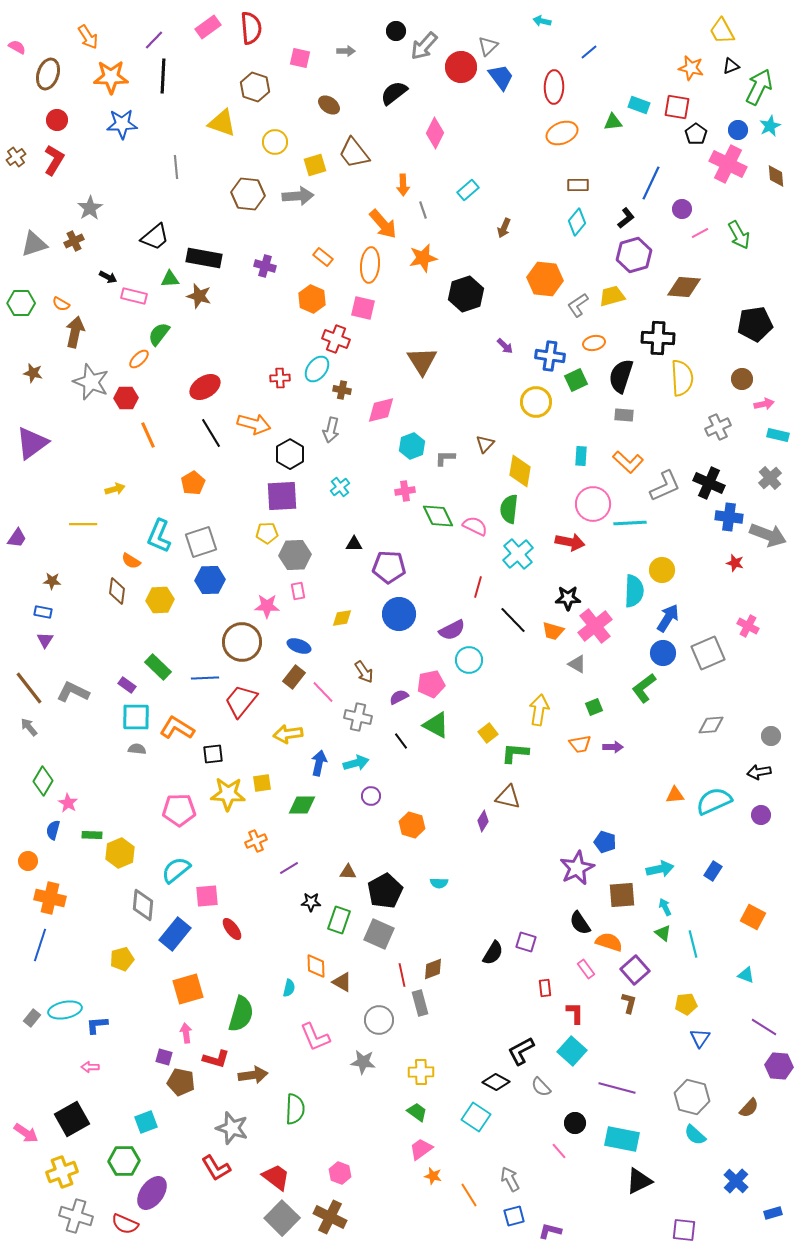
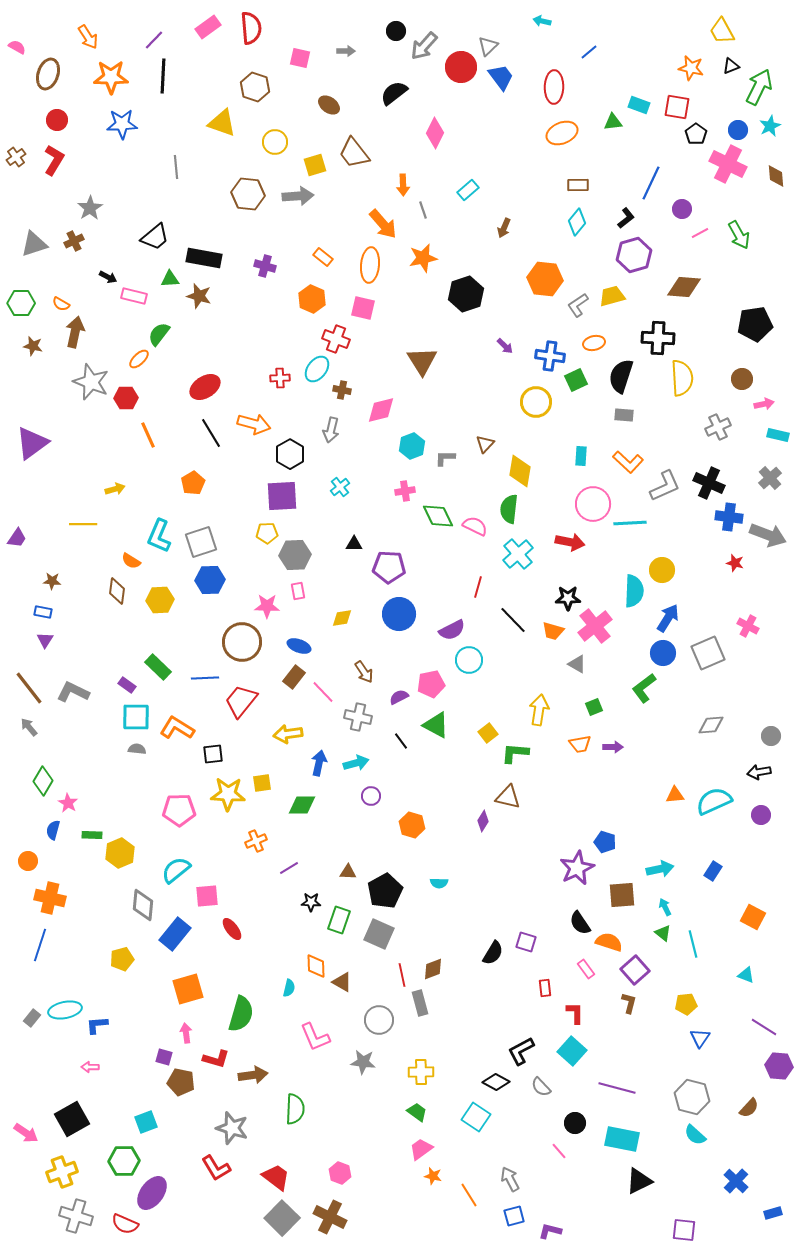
brown star at (33, 373): moved 27 px up
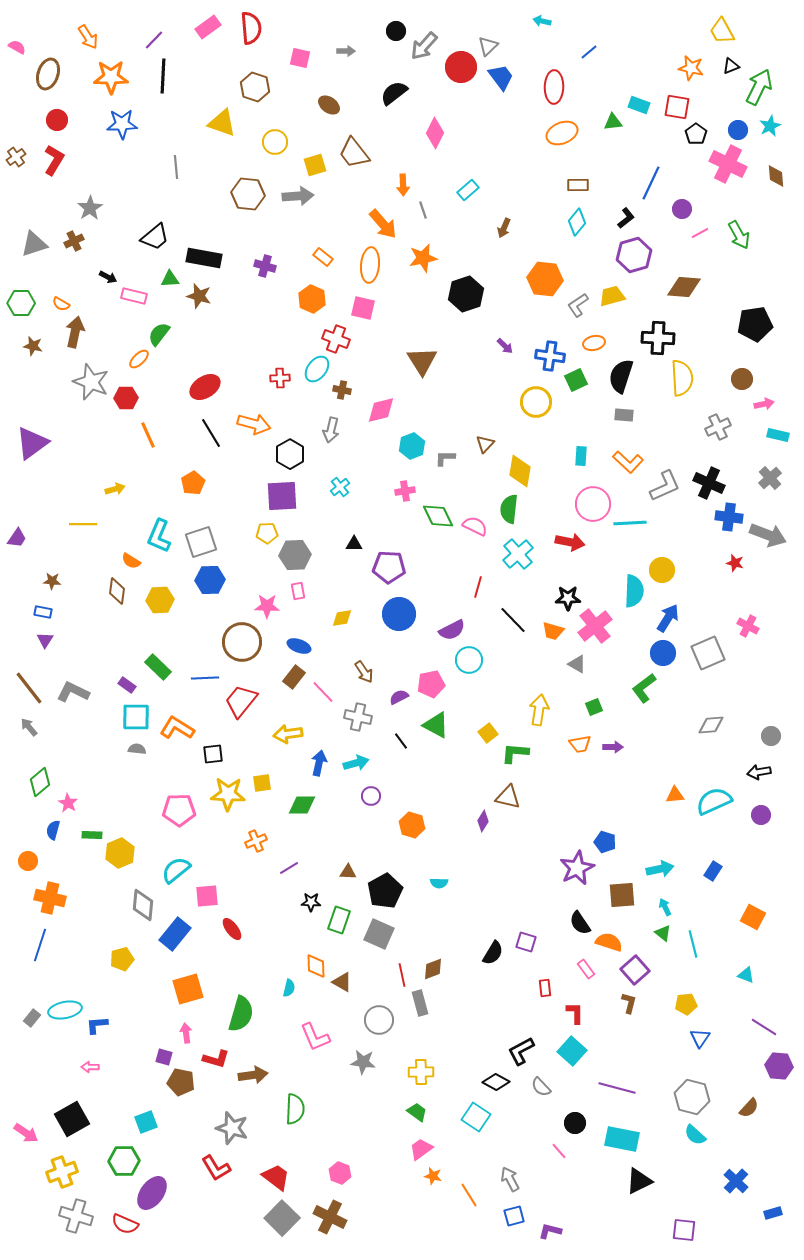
green diamond at (43, 781): moved 3 px left, 1 px down; rotated 20 degrees clockwise
